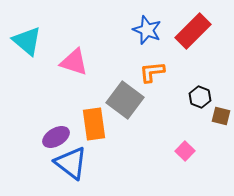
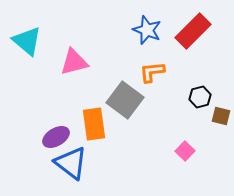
pink triangle: rotated 32 degrees counterclockwise
black hexagon: rotated 25 degrees clockwise
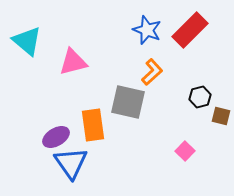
red rectangle: moved 3 px left, 1 px up
pink triangle: moved 1 px left
orange L-shape: rotated 144 degrees clockwise
gray square: moved 3 px right, 2 px down; rotated 24 degrees counterclockwise
orange rectangle: moved 1 px left, 1 px down
blue triangle: rotated 18 degrees clockwise
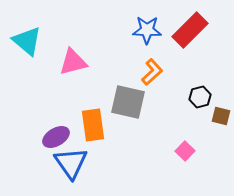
blue star: rotated 20 degrees counterclockwise
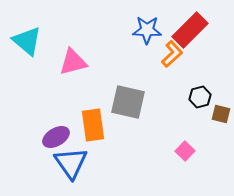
orange L-shape: moved 20 px right, 18 px up
brown square: moved 2 px up
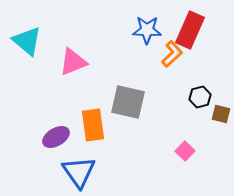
red rectangle: rotated 21 degrees counterclockwise
pink triangle: rotated 8 degrees counterclockwise
blue triangle: moved 8 px right, 9 px down
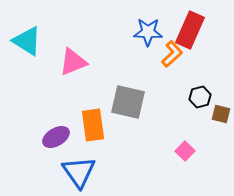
blue star: moved 1 px right, 2 px down
cyan triangle: rotated 8 degrees counterclockwise
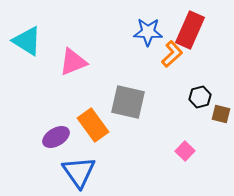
orange rectangle: rotated 28 degrees counterclockwise
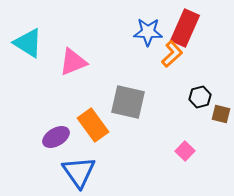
red rectangle: moved 5 px left, 2 px up
cyan triangle: moved 1 px right, 2 px down
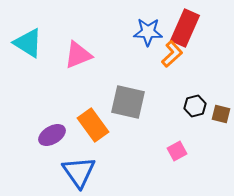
pink triangle: moved 5 px right, 7 px up
black hexagon: moved 5 px left, 9 px down
purple ellipse: moved 4 px left, 2 px up
pink square: moved 8 px left; rotated 18 degrees clockwise
